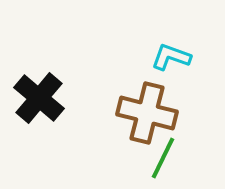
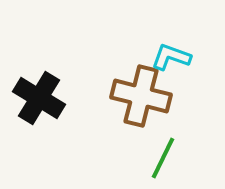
black cross: rotated 9 degrees counterclockwise
brown cross: moved 6 px left, 17 px up
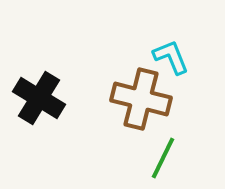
cyan L-shape: rotated 48 degrees clockwise
brown cross: moved 3 px down
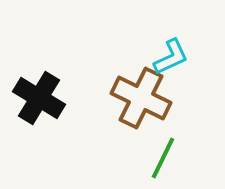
cyan L-shape: rotated 87 degrees clockwise
brown cross: moved 1 px up; rotated 12 degrees clockwise
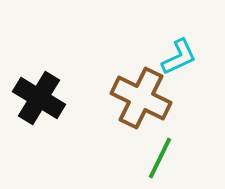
cyan L-shape: moved 8 px right
green line: moved 3 px left
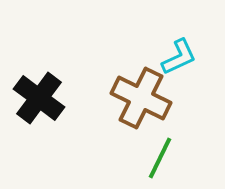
black cross: rotated 6 degrees clockwise
